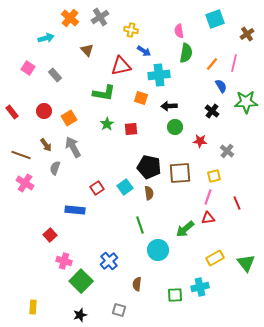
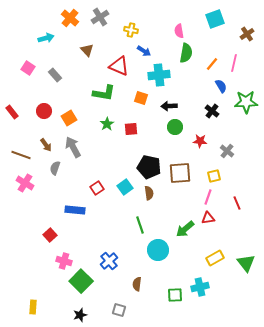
red triangle at (121, 66): moved 2 px left; rotated 35 degrees clockwise
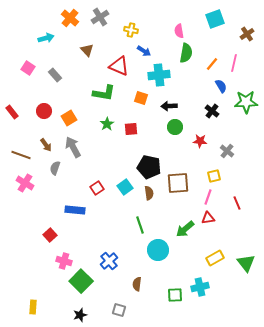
brown square at (180, 173): moved 2 px left, 10 px down
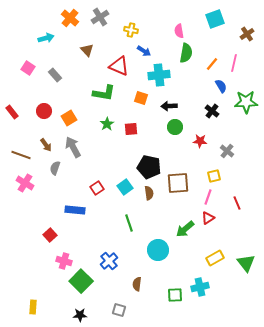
red triangle at (208, 218): rotated 24 degrees counterclockwise
green line at (140, 225): moved 11 px left, 2 px up
black star at (80, 315): rotated 16 degrees clockwise
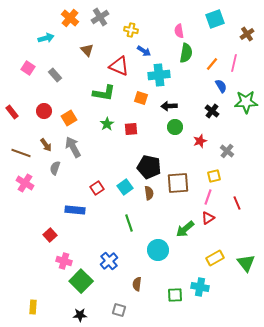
red star at (200, 141): rotated 24 degrees counterclockwise
brown line at (21, 155): moved 2 px up
cyan cross at (200, 287): rotated 24 degrees clockwise
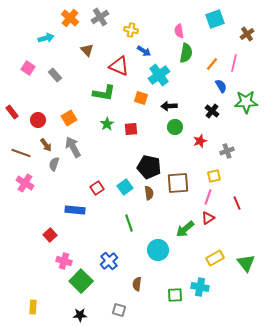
cyan cross at (159, 75): rotated 30 degrees counterclockwise
red circle at (44, 111): moved 6 px left, 9 px down
gray cross at (227, 151): rotated 32 degrees clockwise
gray semicircle at (55, 168): moved 1 px left, 4 px up
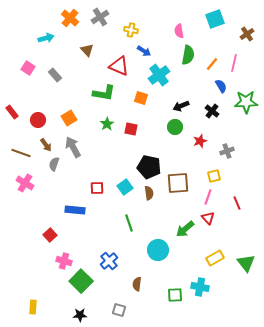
green semicircle at (186, 53): moved 2 px right, 2 px down
black arrow at (169, 106): moved 12 px right; rotated 21 degrees counterclockwise
red square at (131, 129): rotated 16 degrees clockwise
red square at (97, 188): rotated 32 degrees clockwise
red triangle at (208, 218): rotated 40 degrees counterclockwise
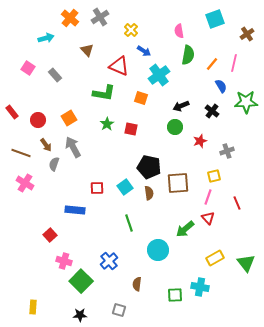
yellow cross at (131, 30): rotated 32 degrees clockwise
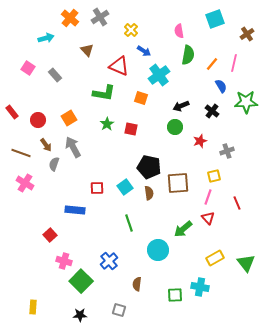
green arrow at (185, 229): moved 2 px left
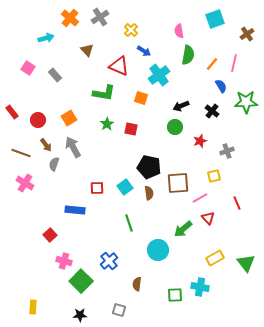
pink line at (208, 197): moved 8 px left, 1 px down; rotated 42 degrees clockwise
